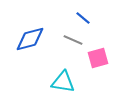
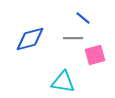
gray line: moved 2 px up; rotated 24 degrees counterclockwise
pink square: moved 3 px left, 3 px up
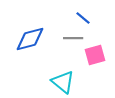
cyan triangle: rotated 30 degrees clockwise
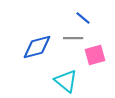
blue diamond: moved 7 px right, 8 px down
cyan triangle: moved 3 px right, 1 px up
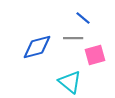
cyan triangle: moved 4 px right, 1 px down
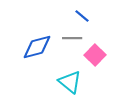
blue line: moved 1 px left, 2 px up
gray line: moved 1 px left
pink square: rotated 30 degrees counterclockwise
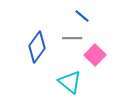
blue diamond: rotated 40 degrees counterclockwise
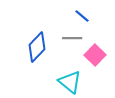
blue diamond: rotated 8 degrees clockwise
